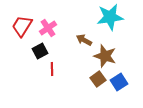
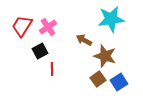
cyan star: moved 1 px right, 2 px down
pink cross: moved 1 px up
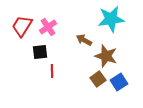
black square: moved 1 px down; rotated 21 degrees clockwise
brown star: moved 1 px right
red line: moved 2 px down
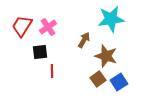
brown arrow: rotated 91 degrees clockwise
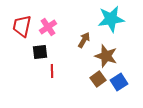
red trapezoid: rotated 20 degrees counterclockwise
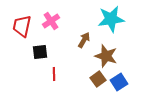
pink cross: moved 3 px right, 6 px up
red line: moved 2 px right, 3 px down
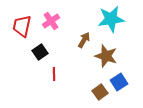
black square: rotated 28 degrees counterclockwise
brown square: moved 2 px right, 13 px down
